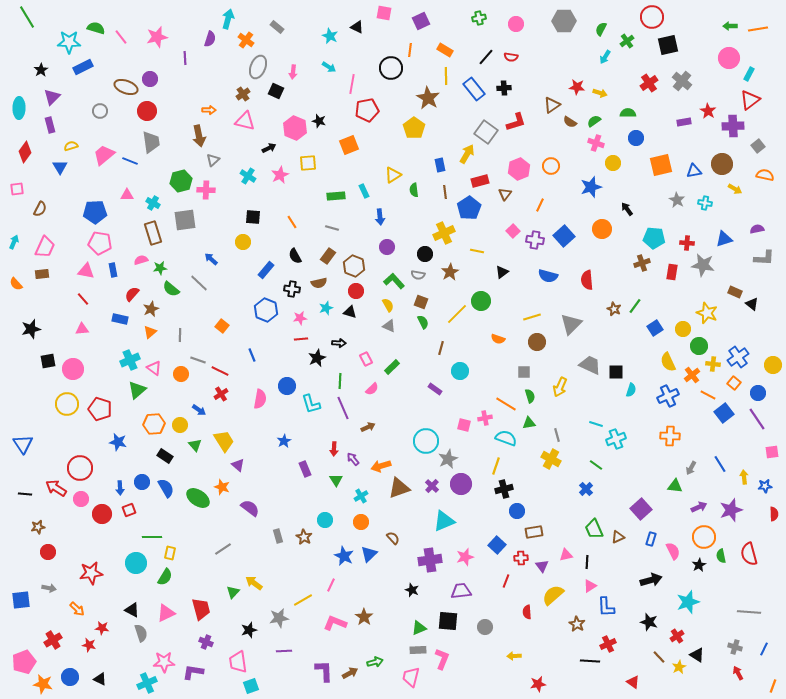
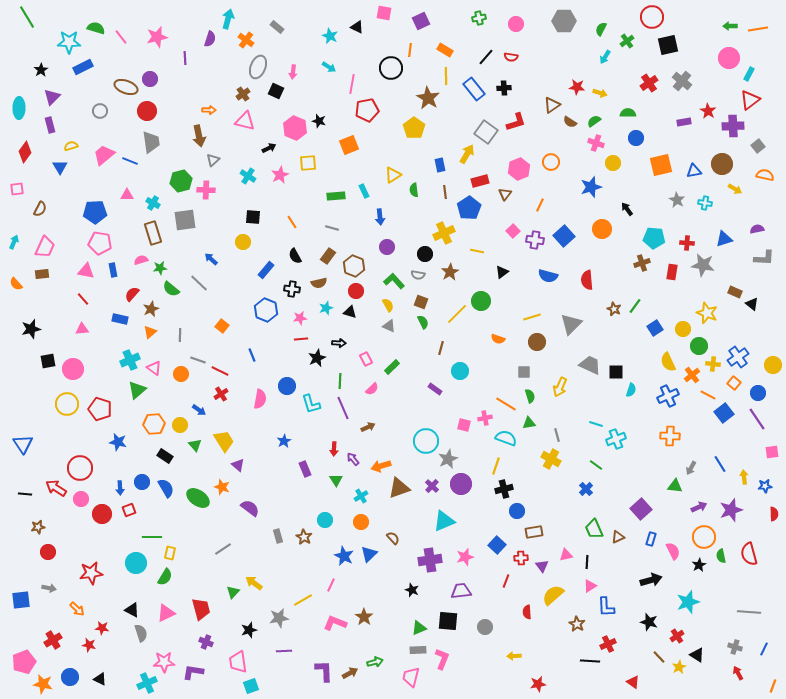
orange circle at (551, 166): moved 4 px up
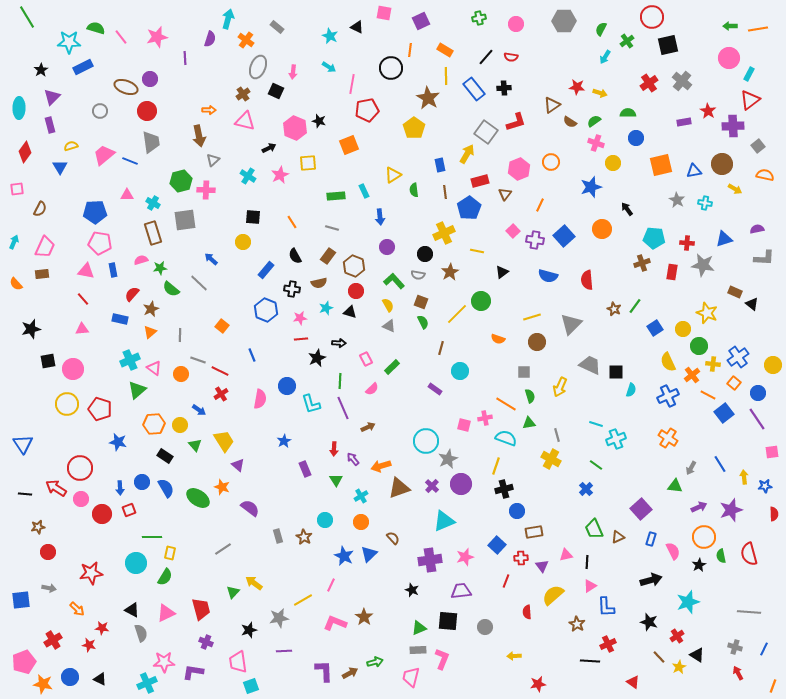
orange cross at (670, 436): moved 2 px left, 2 px down; rotated 30 degrees clockwise
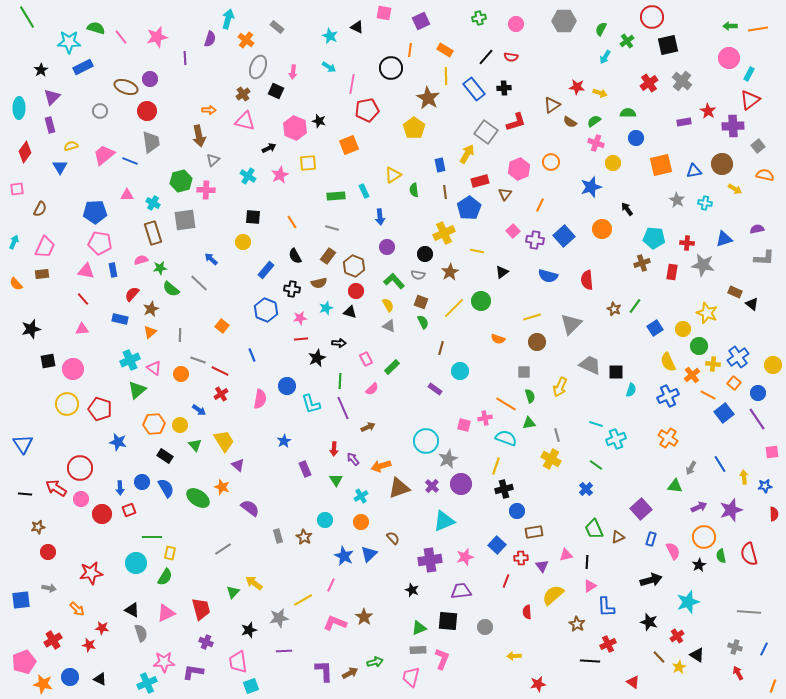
yellow line at (457, 314): moved 3 px left, 6 px up
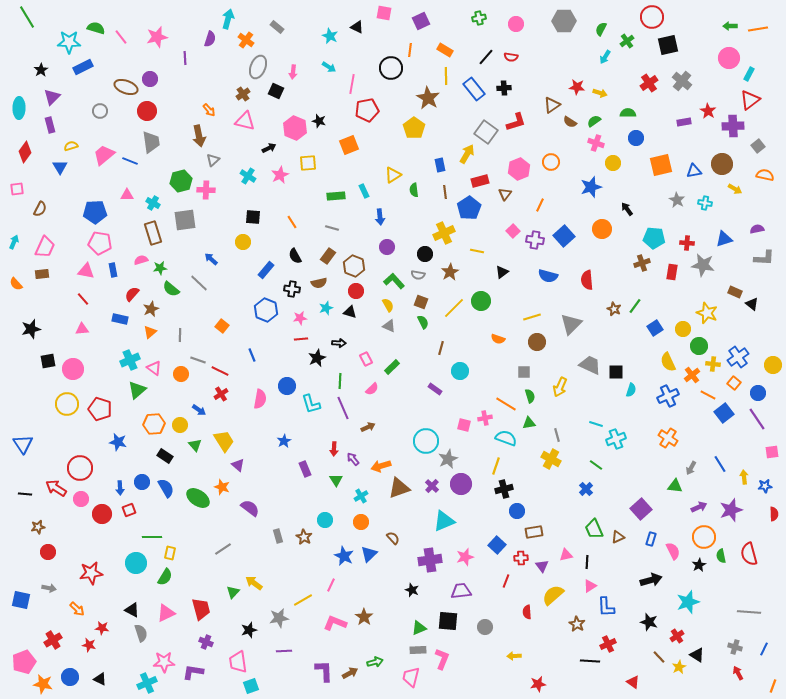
orange arrow at (209, 110): rotated 48 degrees clockwise
blue square at (21, 600): rotated 18 degrees clockwise
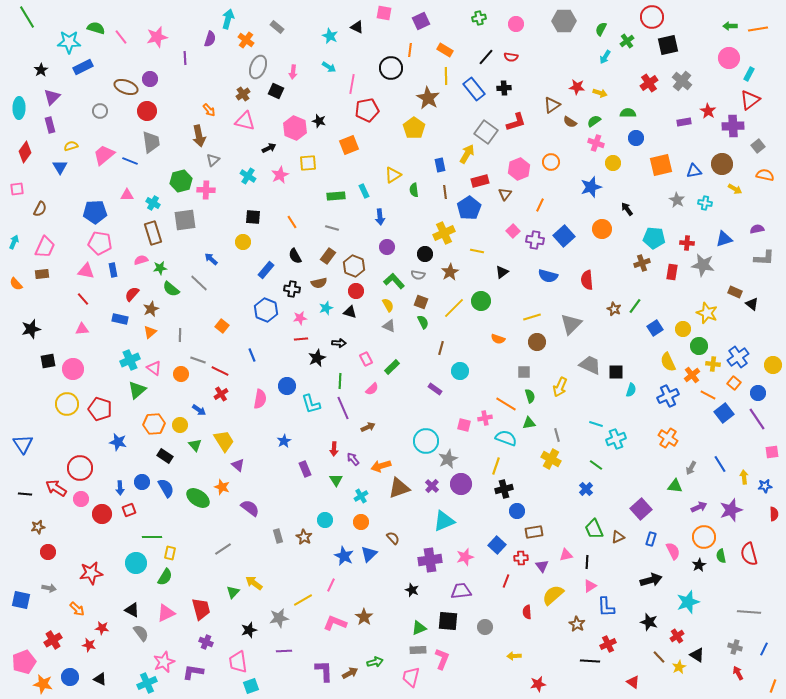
gray semicircle at (141, 633): rotated 18 degrees counterclockwise
pink star at (164, 662): rotated 20 degrees counterclockwise
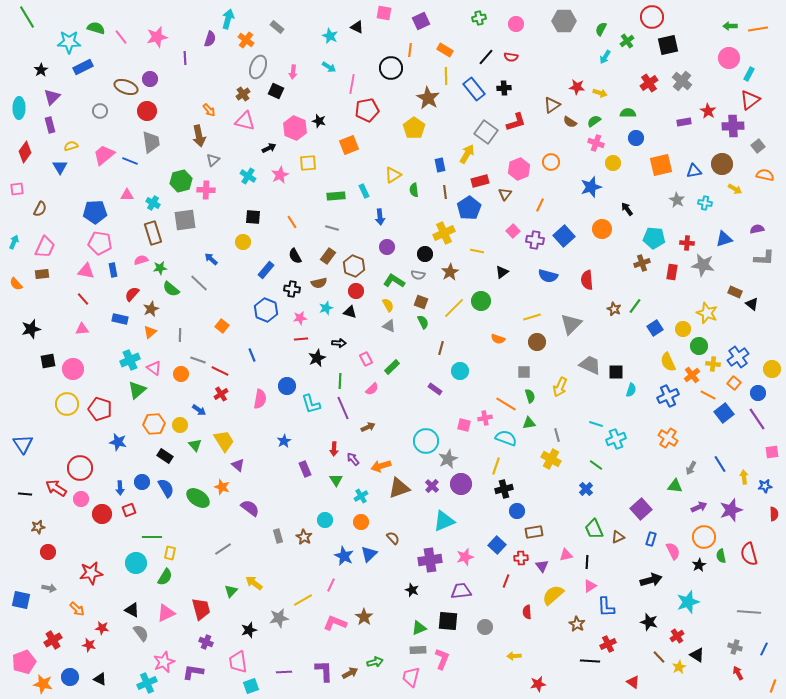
green L-shape at (394, 281): rotated 15 degrees counterclockwise
yellow circle at (773, 365): moved 1 px left, 4 px down
green triangle at (233, 592): moved 2 px left, 1 px up
purple line at (284, 651): moved 21 px down
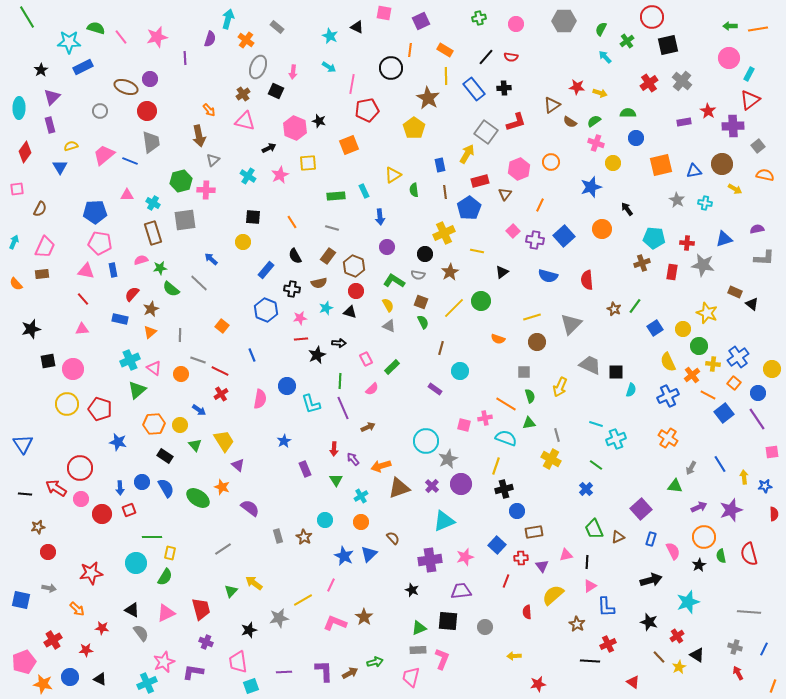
cyan arrow at (605, 57): rotated 104 degrees clockwise
black star at (317, 358): moved 3 px up
red star at (89, 645): moved 3 px left, 5 px down; rotated 16 degrees counterclockwise
